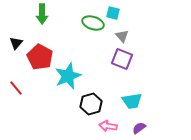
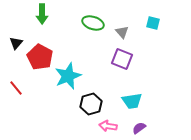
cyan square: moved 40 px right, 10 px down
gray triangle: moved 4 px up
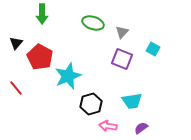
cyan square: moved 26 px down; rotated 16 degrees clockwise
gray triangle: rotated 24 degrees clockwise
purple semicircle: moved 2 px right
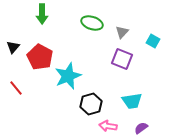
green ellipse: moved 1 px left
black triangle: moved 3 px left, 4 px down
cyan square: moved 8 px up
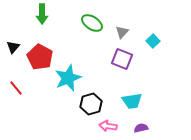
green ellipse: rotated 15 degrees clockwise
cyan square: rotated 16 degrees clockwise
cyan star: moved 2 px down
purple semicircle: rotated 24 degrees clockwise
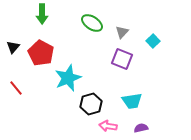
red pentagon: moved 1 px right, 4 px up
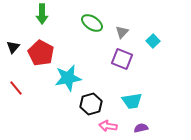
cyan star: rotated 12 degrees clockwise
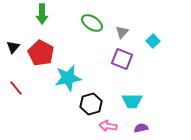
cyan trapezoid: rotated 10 degrees clockwise
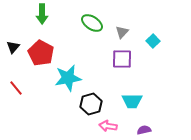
purple square: rotated 20 degrees counterclockwise
purple semicircle: moved 3 px right, 2 px down
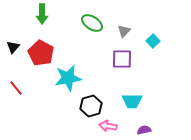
gray triangle: moved 2 px right, 1 px up
black hexagon: moved 2 px down
